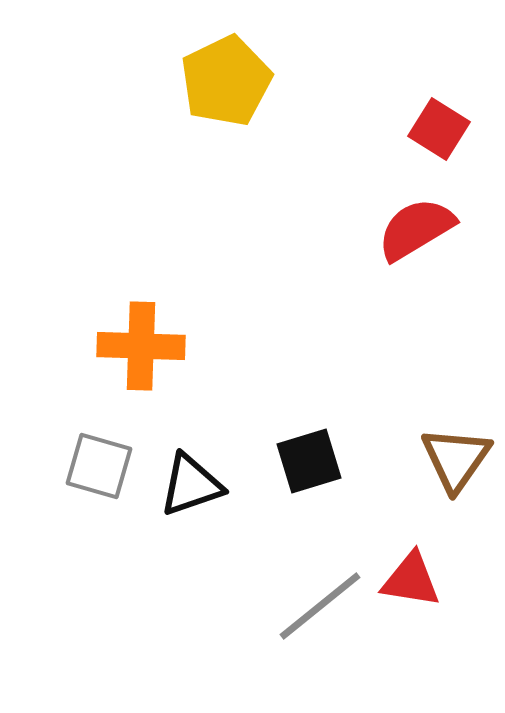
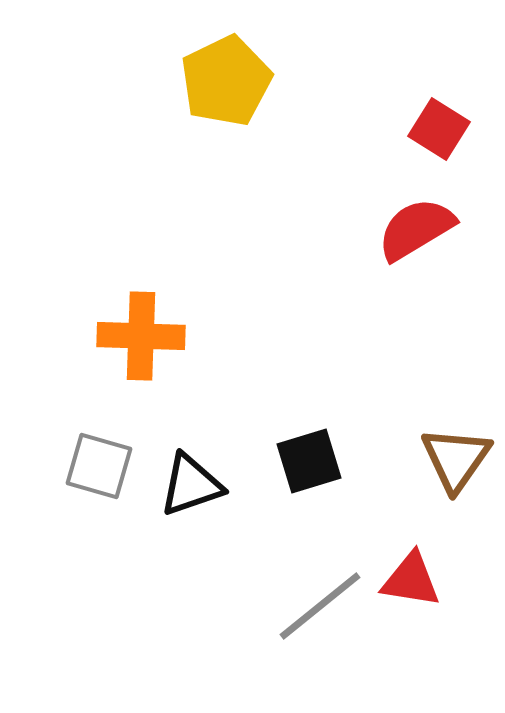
orange cross: moved 10 px up
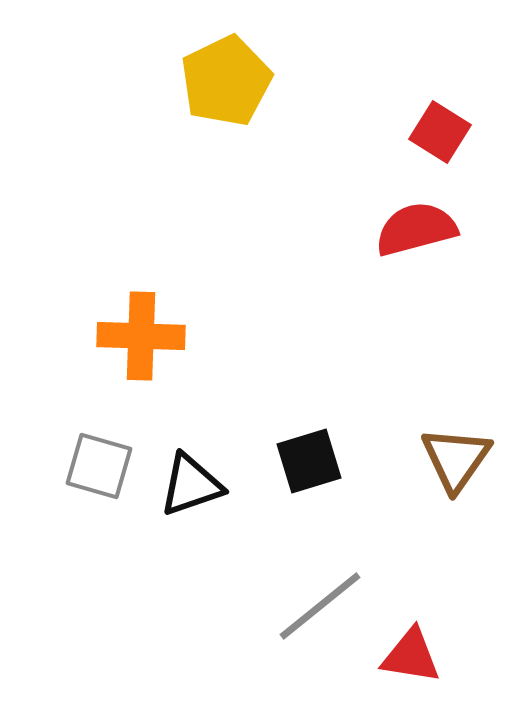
red square: moved 1 px right, 3 px down
red semicircle: rotated 16 degrees clockwise
red triangle: moved 76 px down
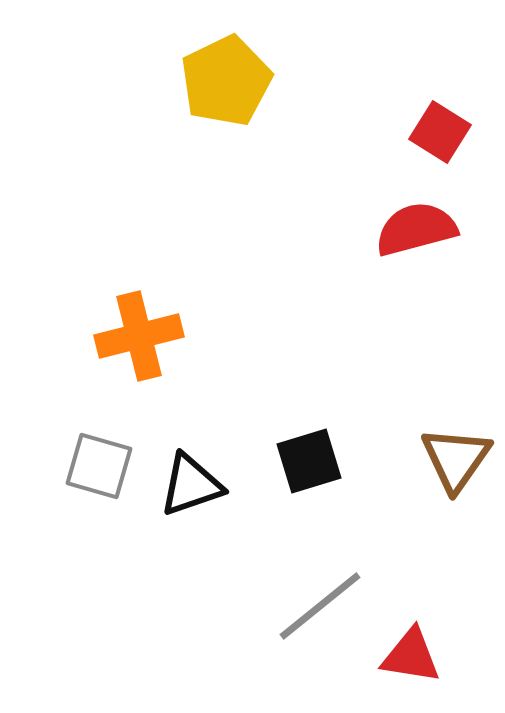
orange cross: moved 2 px left; rotated 16 degrees counterclockwise
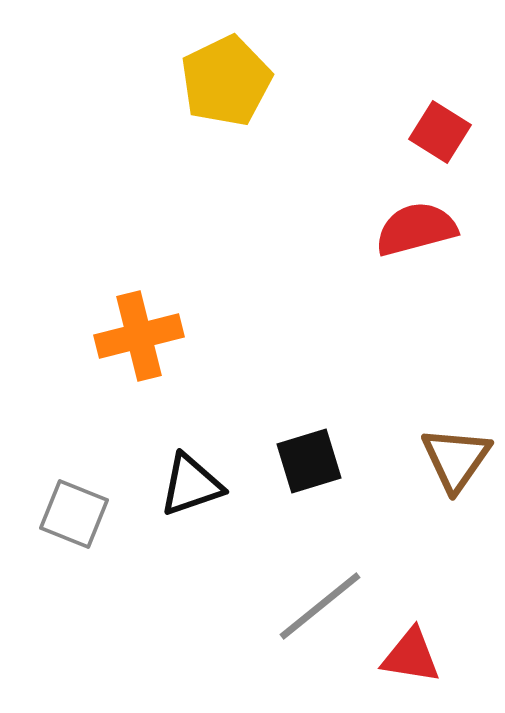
gray square: moved 25 px left, 48 px down; rotated 6 degrees clockwise
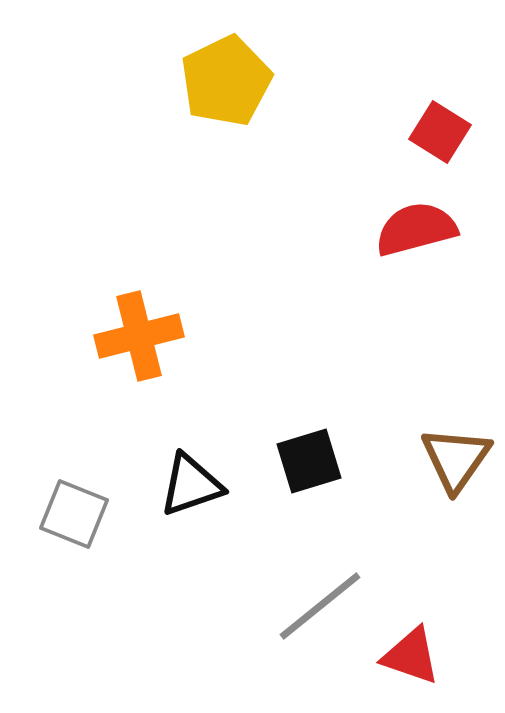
red triangle: rotated 10 degrees clockwise
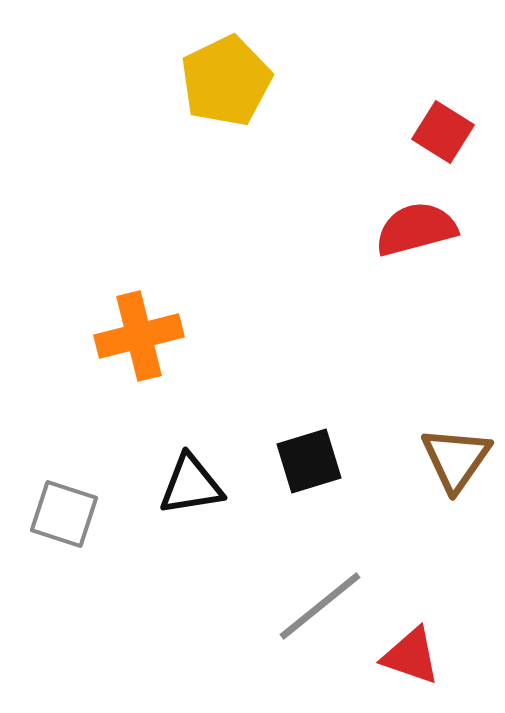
red square: moved 3 px right
black triangle: rotated 10 degrees clockwise
gray square: moved 10 px left; rotated 4 degrees counterclockwise
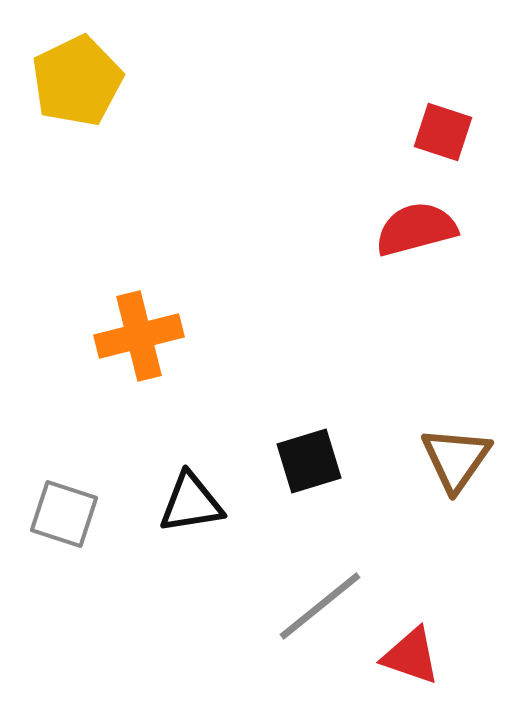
yellow pentagon: moved 149 px left
red square: rotated 14 degrees counterclockwise
black triangle: moved 18 px down
